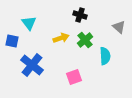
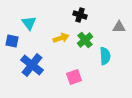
gray triangle: rotated 40 degrees counterclockwise
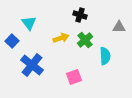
blue square: rotated 32 degrees clockwise
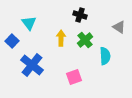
gray triangle: rotated 32 degrees clockwise
yellow arrow: rotated 70 degrees counterclockwise
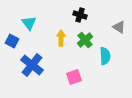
blue square: rotated 16 degrees counterclockwise
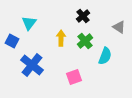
black cross: moved 3 px right, 1 px down; rotated 32 degrees clockwise
cyan triangle: rotated 14 degrees clockwise
green cross: moved 1 px down
cyan semicircle: rotated 24 degrees clockwise
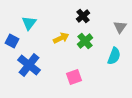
gray triangle: moved 1 px right; rotated 32 degrees clockwise
yellow arrow: rotated 63 degrees clockwise
cyan semicircle: moved 9 px right
blue cross: moved 3 px left
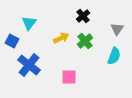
gray triangle: moved 3 px left, 2 px down
pink square: moved 5 px left; rotated 21 degrees clockwise
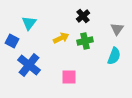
green cross: rotated 28 degrees clockwise
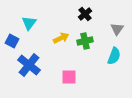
black cross: moved 2 px right, 2 px up
